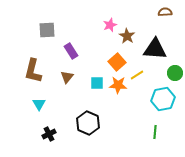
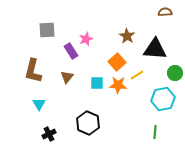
pink star: moved 24 px left, 14 px down
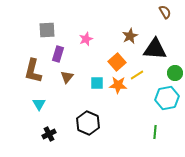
brown semicircle: rotated 64 degrees clockwise
brown star: moved 3 px right; rotated 14 degrees clockwise
purple rectangle: moved 13 px left, 3 px down; rotated 49 degrees clockwise
cyan hexagon: moved 4 px right, 1 px up
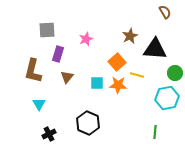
yellow line: rotated 48 degrees clockwise
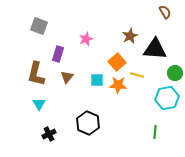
gray square: moved 8 px left, 4 px up; rotated 24 degrees clockwise
brown L-shape: moved 3 px right, 3 px down
cyan square: moved 3 px up
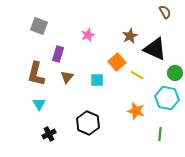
pink star: moved 2 px right, 4 px up
black triangle: rotated 20 degrees clockwise
yellow line: rotated 16 degrees clockwise
orange star: moved 18 px right, 26 px down; rotated 12 degrees clockwise
cyan hexagon: rotated 20 degrees clockwise
green line: moved 5 px right, 2 px down
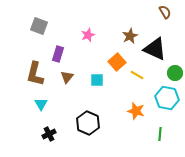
brown L-shape: moved 1 px left
cyan triangle: moved 2 px right
